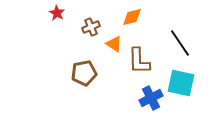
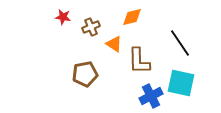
red star: moved 6 px right, 4 px down; rotated 21 degrees counterclockwise
brown pentagon: moved 1 px right, 1 px down
blue cross: moved 2 px up
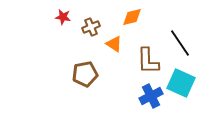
brown L-shape: moved 9 px right
cyan square: rotated 12 degrees clockwise
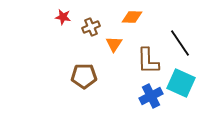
orange diamond: rotated 15 degrees clockwise
orange triangle: rotated 30 degrees clockwise
brown pentagon: moved 1 px left, 2 px down; rotated 10 degrees clockwise
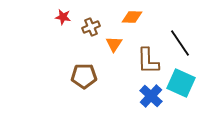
blue cross: rotated 20 degrees counterclockwise
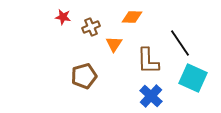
brown pentagon: rotated 15 degrees counterclockwise
cyan square: moved 12 px right, 5 px up
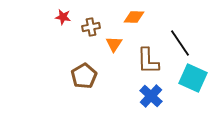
orange diamond: moved 2 px right
brown cross: rotated 12 degrees clockwise
brown pentagon: rotated 15 degrees counterclockwise
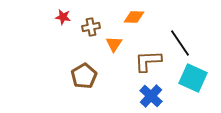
brown L-shape: rotated 88 degrees clockwise
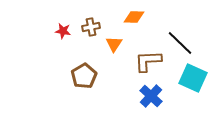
red star: moved 14 px down
black line: rotated 12 degrees counterclockwise
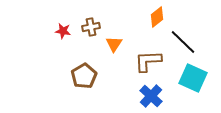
orange diamond: moved 23 px right; rotated 40 degrees counterclockwise
black line: moved 3 px right, 1 px up
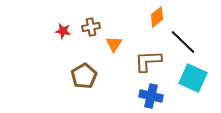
blue cross: rotated 30 degrees counterclockwise
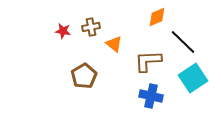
orange diamond: rotated 15 degrees clockwise
orange triangle: rotated 24 degrees counterclockwise
cyan square: rotated 32 degrees clockwise
